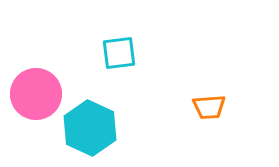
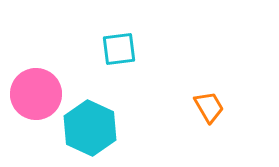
cyan square: moved 4 px up
orange trapezoid: rotated 116 degrees counterclockwise
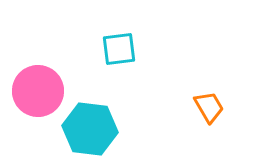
pink circle: moved 2 px right, 3 px up
cyan hexagon: moved 1 px down; rotated 18 degrees counterclockwise
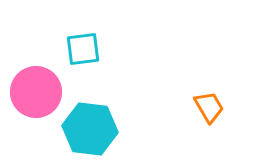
cyan square: moved 36 px left
pink circle: moved 2 px left, 1 px down
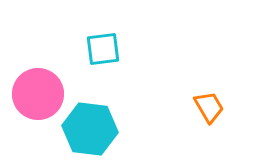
cyan square: moved 20 px right
pink circle: moved 2 px right, 2 px down
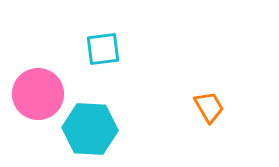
cyan hexagon: rotated 4 degrees counterclockwise
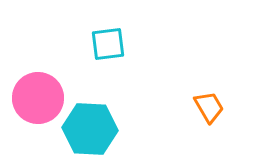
cyan square: moved 5 px right, 5 px up
pink circle: moved 4 px down
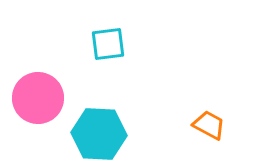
orange trapezoid: moved 18 px down; rotated 32 degrees counterclockwise
cyan hexagon: moved 9 px right, 5 px down
